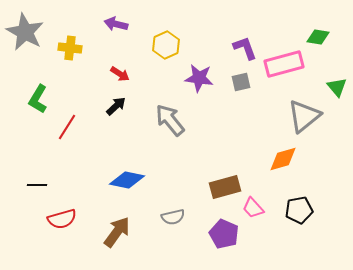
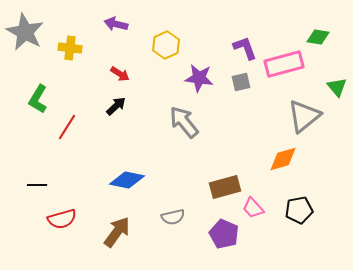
gray arrow: moved 14 px right, 2 px down
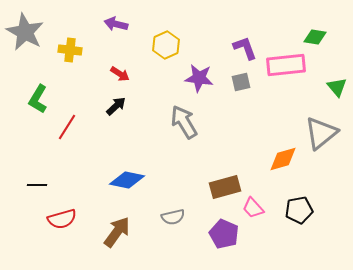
green diamond: moved 3 px left
yellow cross: moved 2 px down
pink rectangle: moved 2 px right, 1 px down; rotated 9 degrees clockwise
gray triangle: moved 17 px right, 17 px down
gray arrow: rotated 8 degrees clockwise
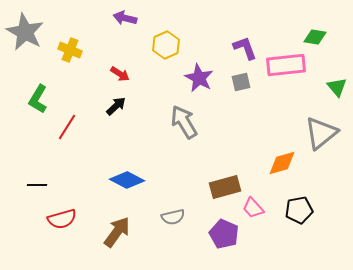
purple arrow: moved 9 px right, 6 px up
yellow cross: rotated 15 degrees clockwise
purple star: rotated 20 degrees clockwise
orange diamond: moved 1 px left, 4 px down
blue diamond: rotated 16 degrees clockwise
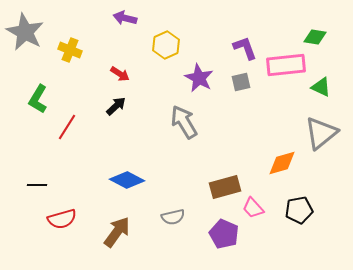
green triangle: moved 16 px left; rotated 25 degrees counterclockwise
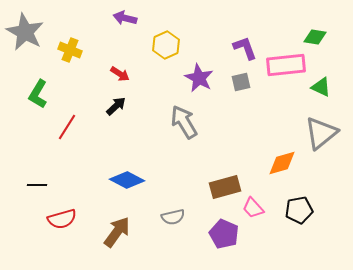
green L-shape: moved 5 px up
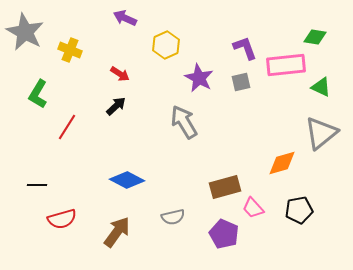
purple arrow: rotated 10 degrees clockwise
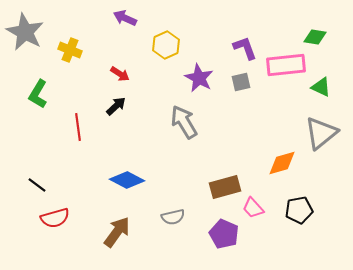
red line: moved 11 px right; rotated 40 degrees counterclockwise
black line: rotated 36 degrees clockwise
red semicircle: moved 7 px left, 1 px up
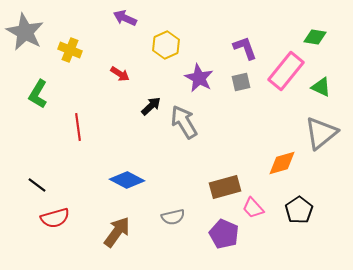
pink rectangle: moved 6 px down; rotated 45 degrees counterclockwise
black arrow: moved 35 px right
black pentagon: rotated 24 degrees counterclockwise
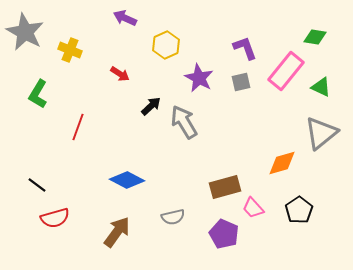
red line: rotated 28 degrees clockwise
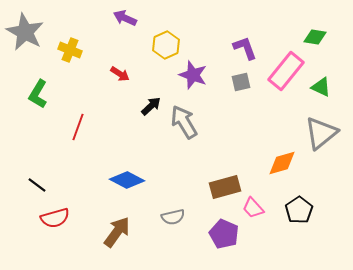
purple star: moved 6 px left, 3 px up; rotated 8 degrees counterclockwise
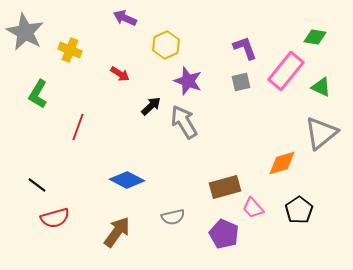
purple star: moved 5 px left, 6 px down
